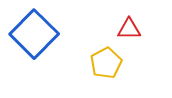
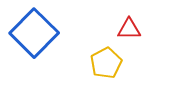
blue square: moved 1 px up
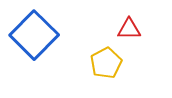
blue square: moved 2 px down
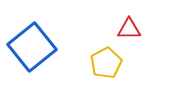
blue square: moved 2 px left, 12 px down; rotated 6 degrees clockwise
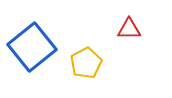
yellow pentagon: moved 20 px left
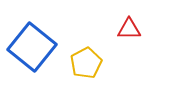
blue square: rotated 12 degrees counterclockwise
